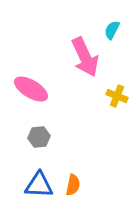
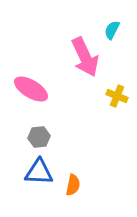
blue triangle: moved 13 px up
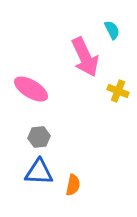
cyan semicircle: rotated 126 degrees clockwise
yellow cross: moved 1 px right, 5 px up
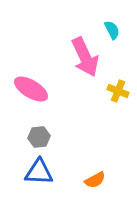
orange semicircle: moved 22 px right, 5 px up; rotated 50 degrees clockwise
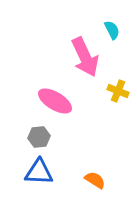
pink ellipse: moved 24 px right, 12 px down
orange semicircle: rotated 120 degrees counterclockwise
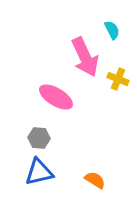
yellow cross: moved 12 px up
pink ellipse: moved 1 px right, 4 px up
gray hexagon: moved 1 px down; rotated 10 degrees clockwise
blue triangle: rotated 16 degrees counterclockwise
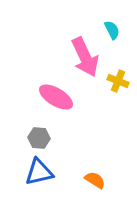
yellow cross: moved 2 px down
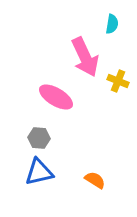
cyan semicircle: moved 6 px up; rotated 36 degrees clockwise
